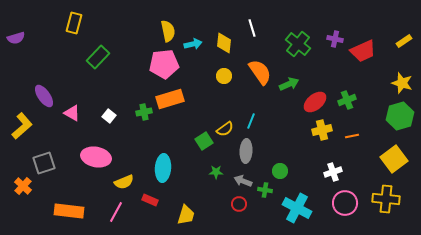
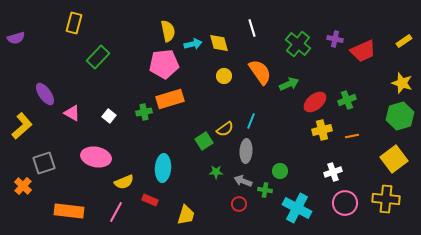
yellow diamond at (224, 43): moved 5 px left; rotated 20 degrees counterclockwise
purple ellipse at (44, 96): moved 1 px right, 2 px up
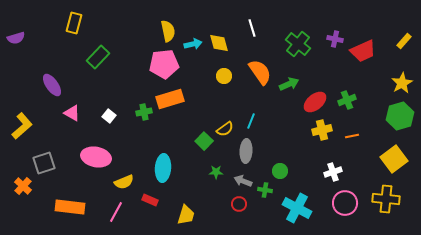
yellow rectangle at (404, 41): rotated 14 degrees counterclockwise
yellow star at (402, 83): rotated 25 degrees clockwise
purple ellipse at (45, 94): moved 7 px right, 9 px up
green square at (204, 141): rotated 12 degrees counterclockwise
orange rectangle at (69, 211): moved 1 px right, 4 px up
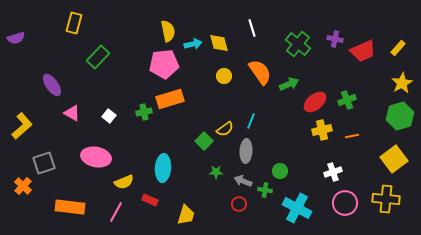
yellow rectangle at (404, 41): moved 6 px left, 7 px down
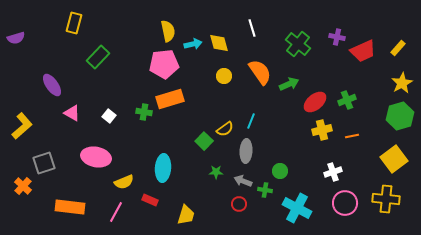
purple cross at (335, 39): moved 2 px right, 2 px up
green cross at (144, 112): rotated 21 degrees clockwise
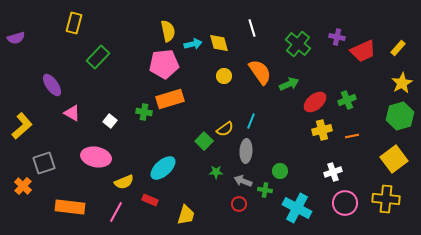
white square at (109, 116): moved 1 px right, 5 px down
cyan ellipse at (163, 168): rotated 44 degrees clockwise
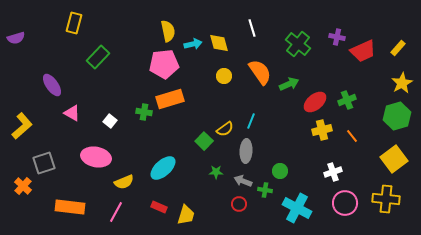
green hexagon at (400, 116): moved 3 px left
orange line at (352, 136): rotated 64 degrees clockwise
red rectangle at (150, 200): moved 9 px right, 7 px down
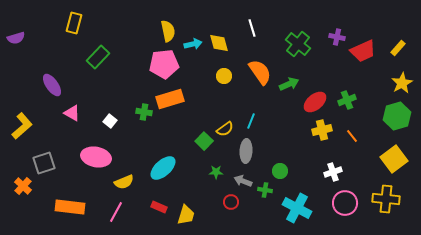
red circle at (239, 204): moved 8 px left, 2 px up
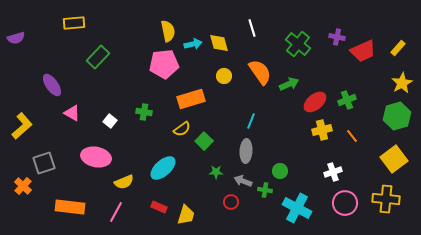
yellow rectangle at (74, 23): rotated 70 degrees clockwise
orange rectangle at (170, 99): moved 21 px right
yellow semicircle at (225, 129): moved 43 px left
